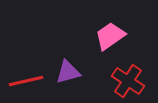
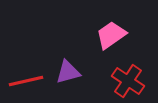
pink trapezoid: moved 1 px right, 1 px up
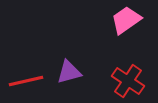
pink trapezoid: moved 15 px right, 15 px up
purple triangle: moved 1 px right
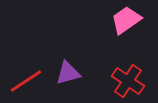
purple triangle: moved 1 px left, 1 px down
red line: rotated 20 degrees counterclockwise
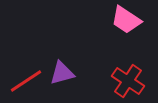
pink trapezoid: rotated 112 degrees counterclockwise
purple triangle: moved 6 px left
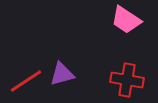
purple triangle: moved 1 px down
red cross: moved 1 px left, 1 px up; rotated 24 degrees counterclockwise
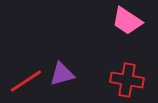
pink trapezoid: moved 1 px right, 1 px down
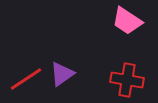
purple triangle: rotated 20 degrees counterclockwise
red line: moved 2 px up
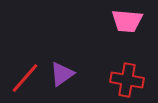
pink trapezoid: rotated 28 degrees counterclockwise
red line: moved 1 px left, 1 px up; rotated 16 degrees counterclockwise
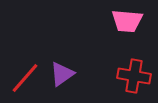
red cross: moved 7 px right, 4 px up
